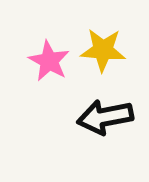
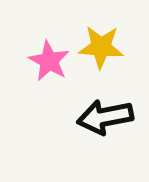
yellow star: moved 2 px left, 3 px up
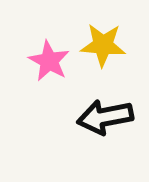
yellow star: moved 2 px right, 2 px up
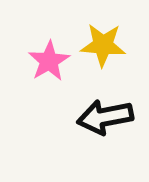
pink star: rotated 12 degrees clockwise
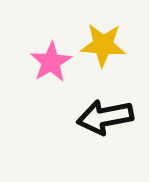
pink star: moved 2 px right, 1 px down
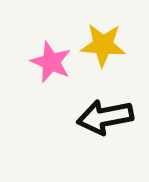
pink star: rotated 18 degrees counterclockwise
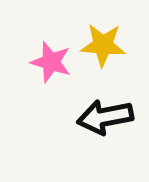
pink star: rotated 6 degrees counterclockwise
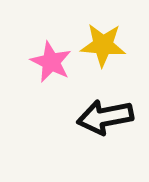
pink star: rotated 9 degrees clockwise
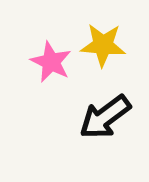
black arrow: rotated 26 degrees counterclockwise
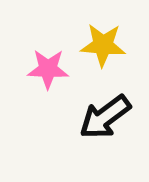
pink star: moved 3 px left, 7 px down; rotated 24 degrees counterclockwise
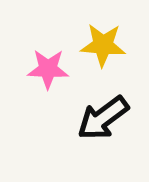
black arrow: moved 2 px left, 1 px down
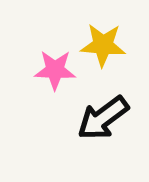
pink star: moved 7 px right, 1 px down
